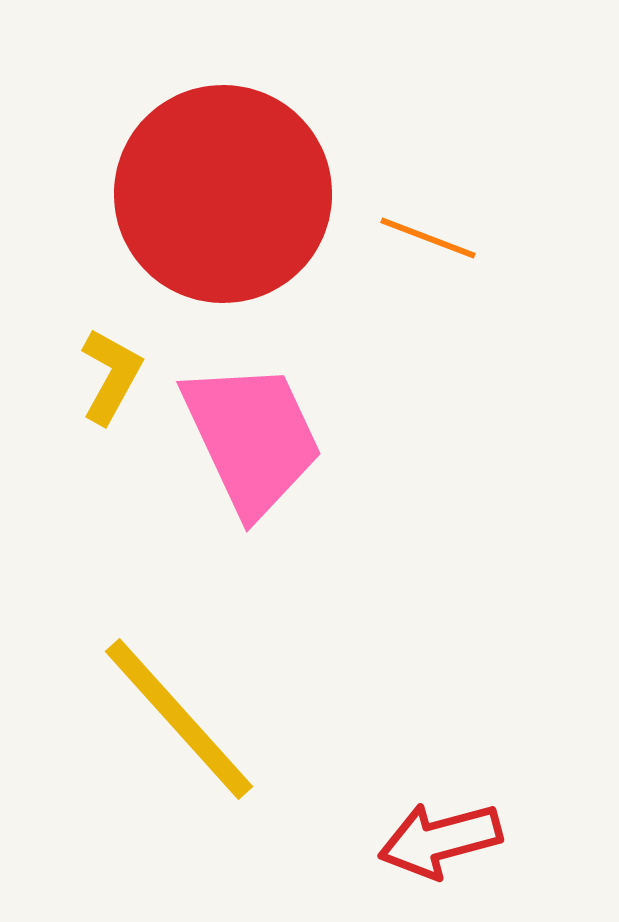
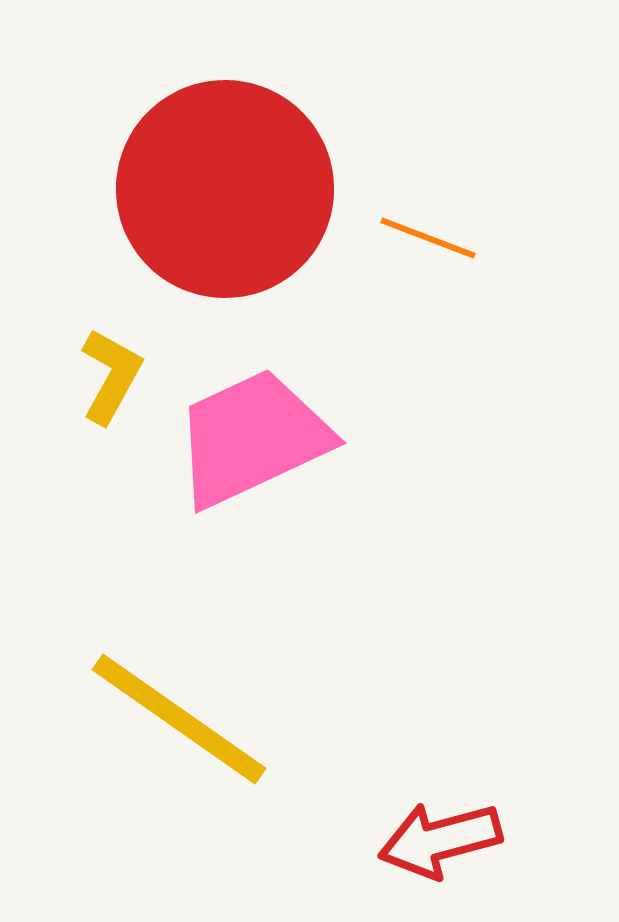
red circle: moved 2 px right, 5 px up
pink trapezoid: rotated 90 degrees counterclockwise
yellow line: rotated 13 degrees counterclockwise
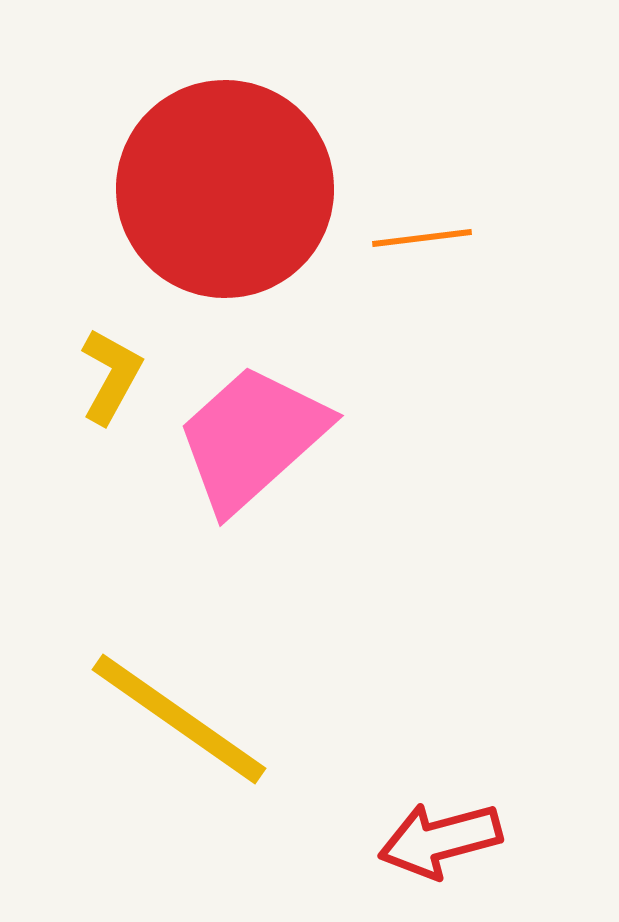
orange line: moved 6 px left; rotated 28 degrees counterclockwise
pink trapezoid: rotated 17 degrees counterclockwise
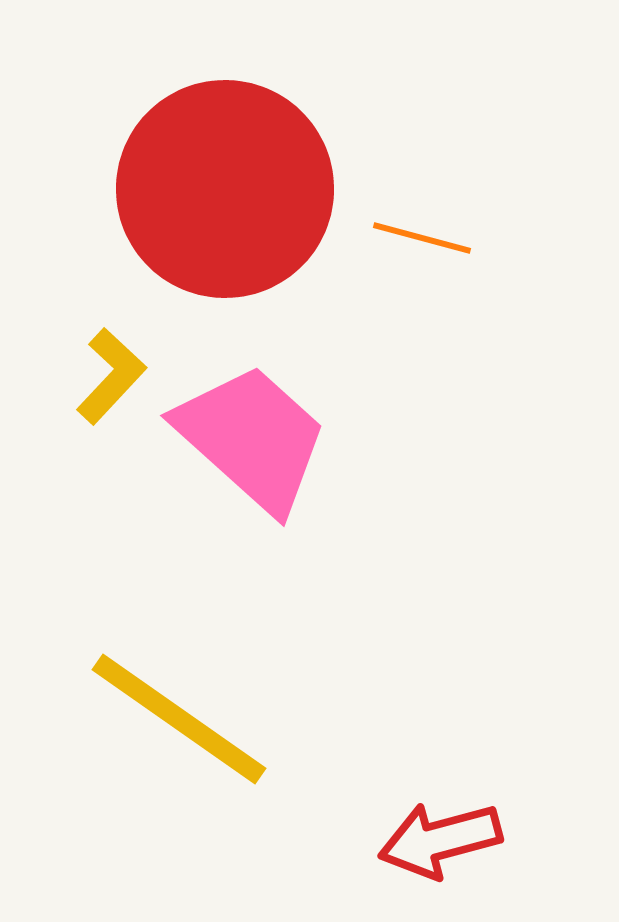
orange line: rotated 22 degrees clockwise
yellow L-shape: rotated 14 degrees clockwise
pink trapezoid: rotated 84 degrees clockwise
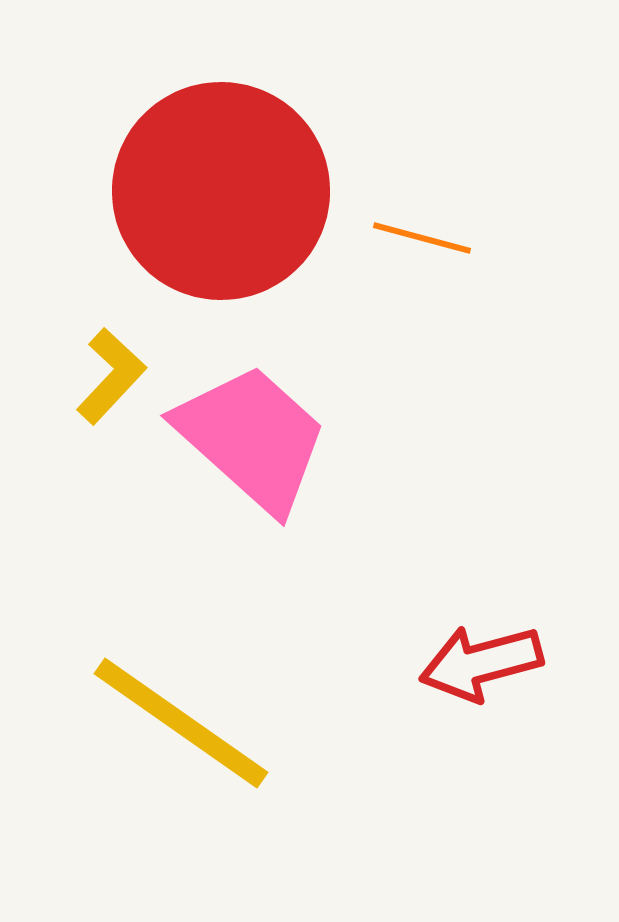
red circle: moved 4 px left, 2 px down
yellow line: moved 2 px right, 4 px down
red arrow: moved 41 px right, 177 px up
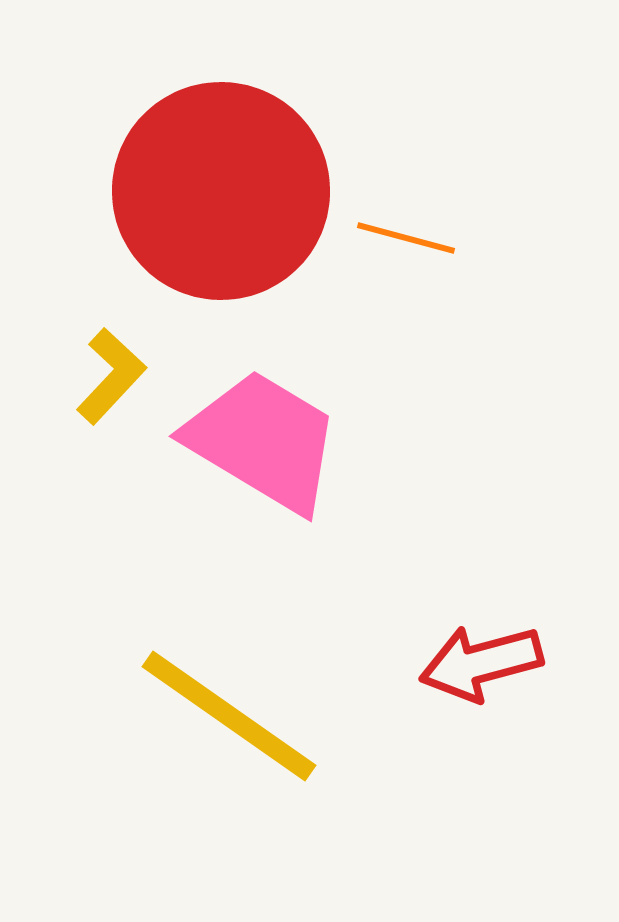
orange line: moved 16 px left
pink trapezoid: moved 11 px right, 3 px down; rotated 11 degrees counterclockwise
yellow line: moved 48 px right, 7 px up
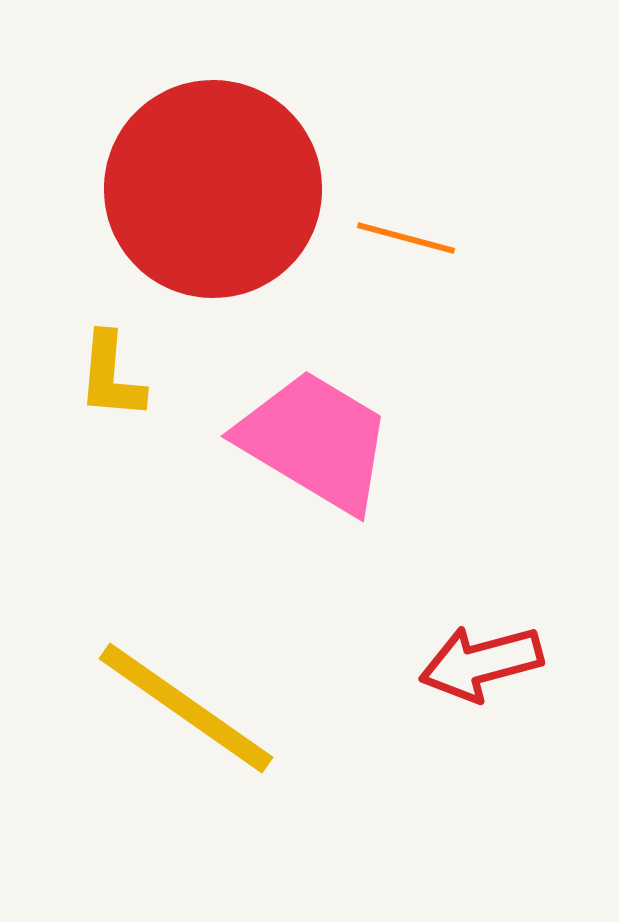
red circle: moved 8 px left, 2 px up
yellow L-shape: rotated 142 degrees clockwise
pink trapezoid: moved 52 px right
yellow line: moved 43 px left, 8 px up
